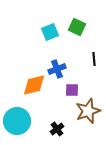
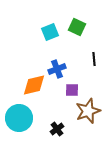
cyan circle: moved 2 px right, 3 px up
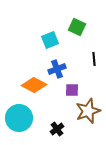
cyan square: moved 8 px down
orange diamond: rotated 40 degrees clockwise
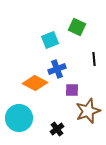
orange diamond: moved 1 px right, 2 px up
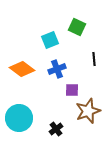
orange diamond: moved 13 px left, 14 px up; rotated 10 degrees clockwise
black cross: moved 1 px left
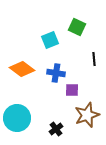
blue cross: moved 1 px left, 4 px down; rotated 30 degrees clockwise
brown star: moved 1 px left, 4 px down
cyan circle: moved 2 px left
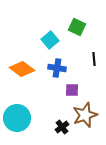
cyan square: rotated 18 degrees counterclockwise
blue cross: moved 1 px right, 5 px up
brown star: moved 2 px left
black cross: moved 6 px right, 2 px up
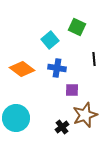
cyan circle: moved 1 px left
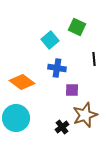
orange diamond: moved 13 px down
